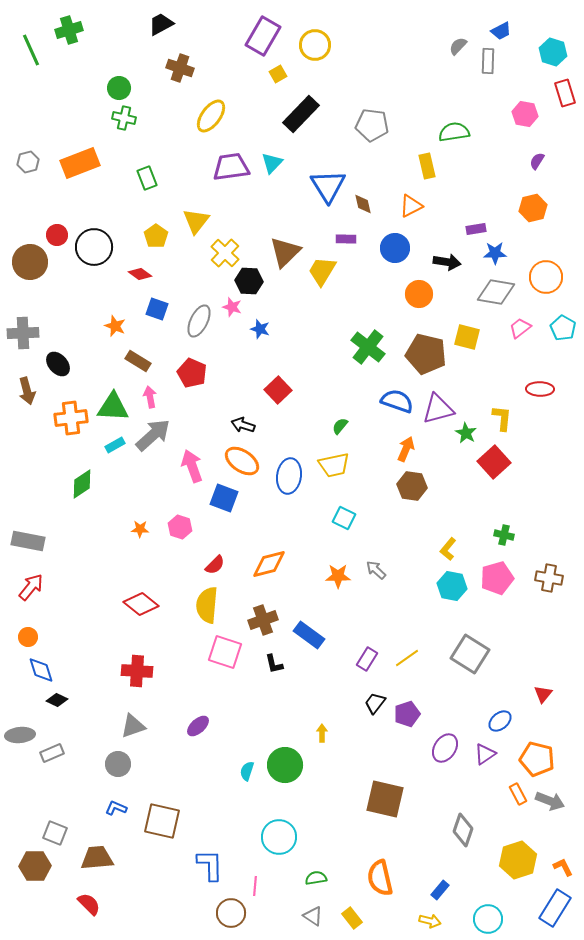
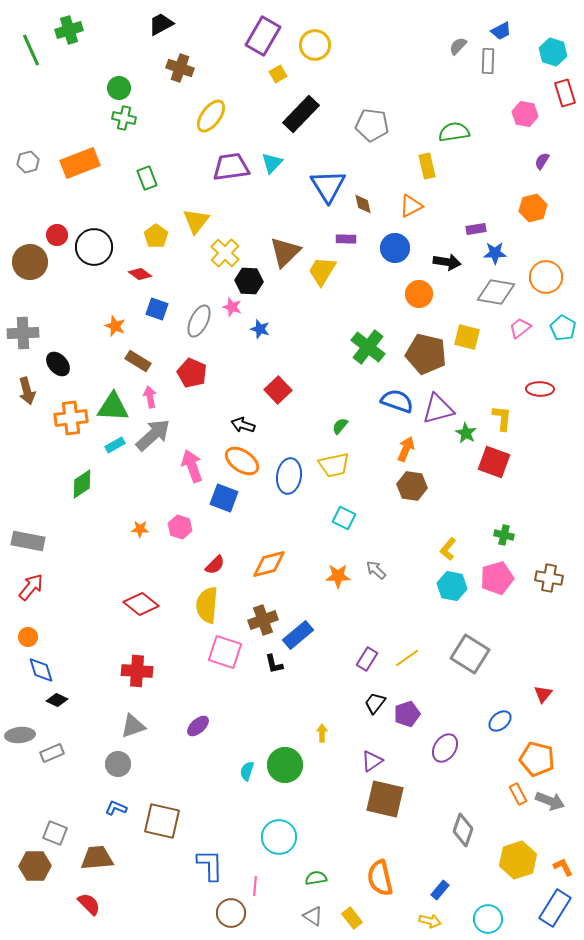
purple semicircle at (537, 161): moved 5 px right
red square at (494, 462): rotated 28 degrees counterclockwise
blue rectangle at (309, 635): moved 11 px left; rotated 76 degrees counterclockwise
purple triangle at (485, 754): moved 113 px left, 7 px down
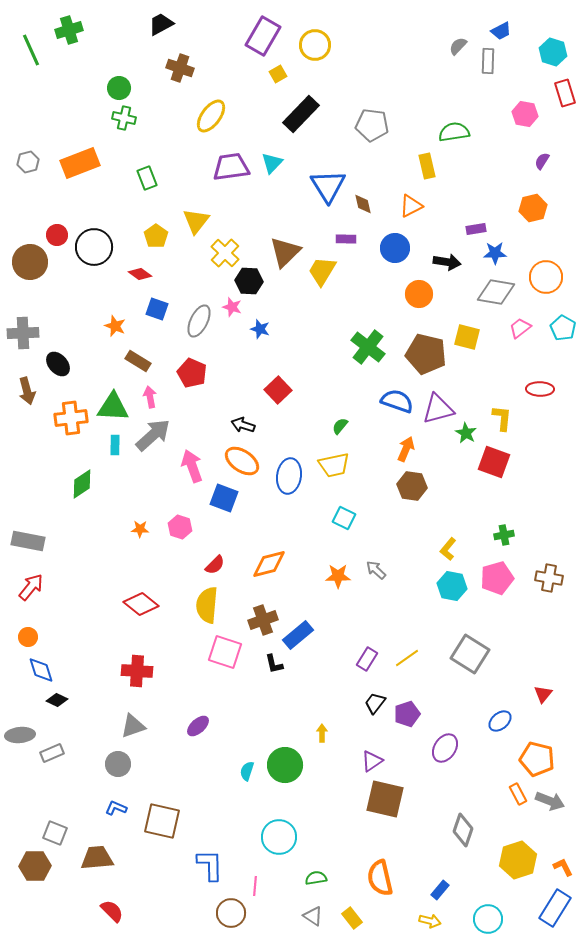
cyan rectangle at (115, 445): rotated 60 degrees counterclockwise
green cross at (504, 535): rotated 24 degrees counterclockwise
red semicircle at (89, 904): moved 23 px right, 7 px down
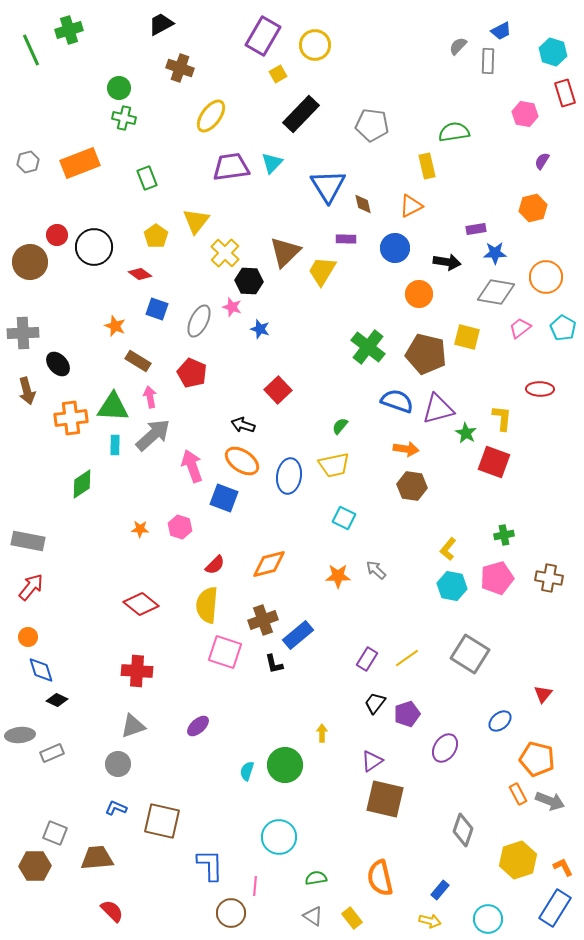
orange arrow at (406, 449): rotated 75 degrees clockwise
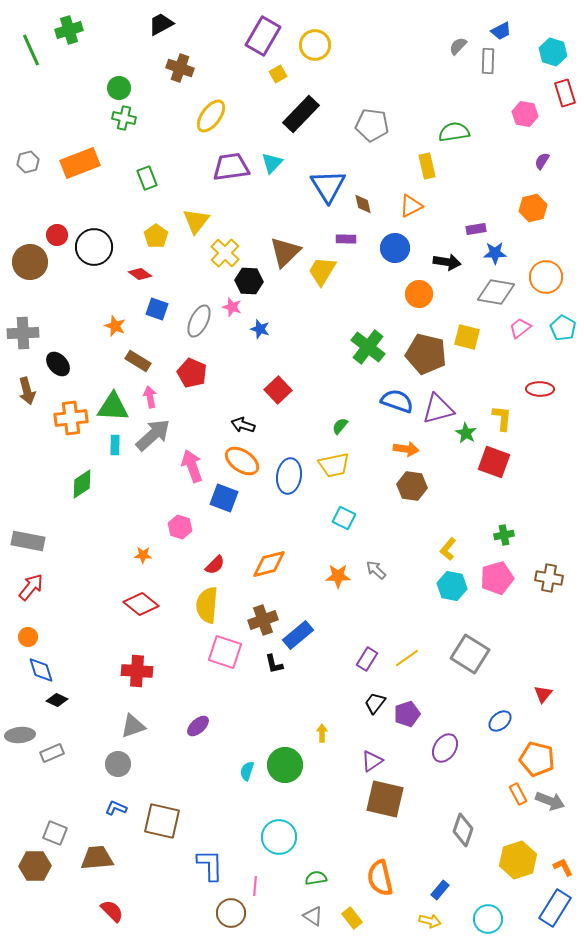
orange star at (140, 529): moved 3 px right, 26 px down
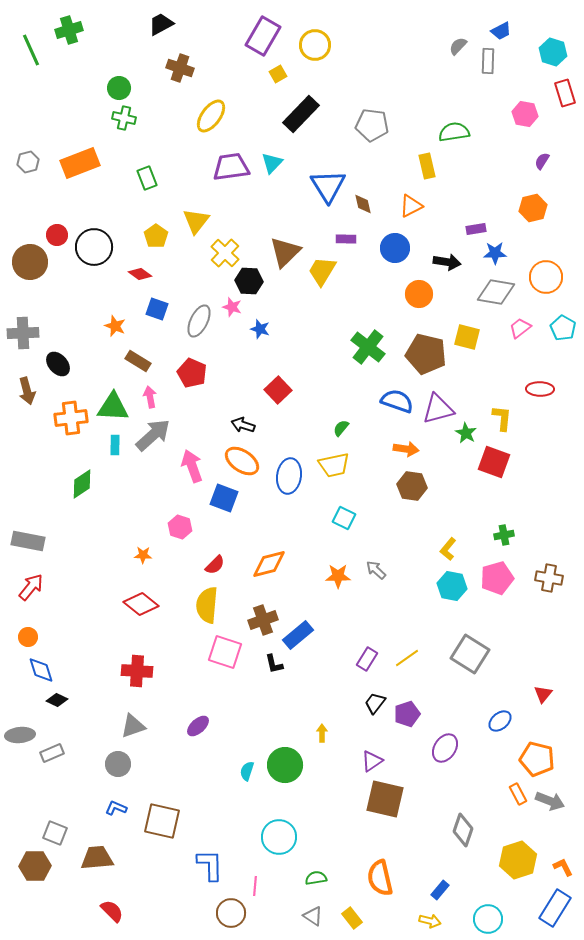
green semicircle at (340, 426): moved 1 px right, 2 px down
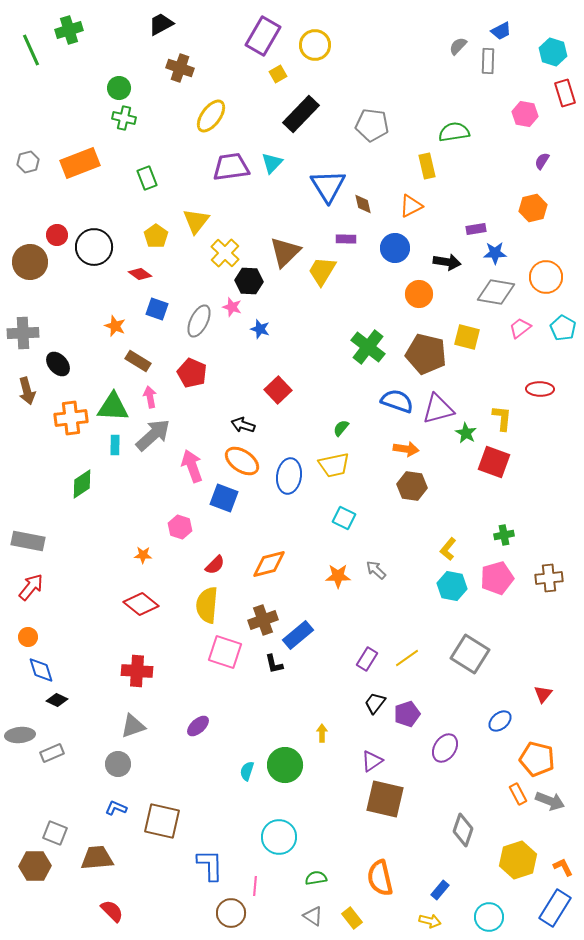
brown cross at (549, 578): rotated 16 degrees counterclockwise
cyan circle at (488, 919): moved 1 px right, 2 px up
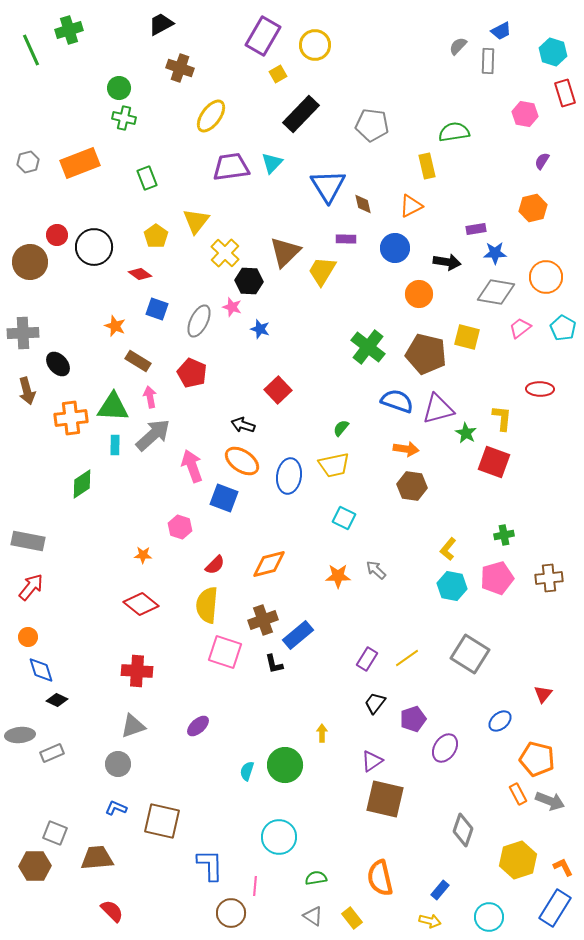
purple pentagon at (407, 714): moved 6 px right, 5 px down
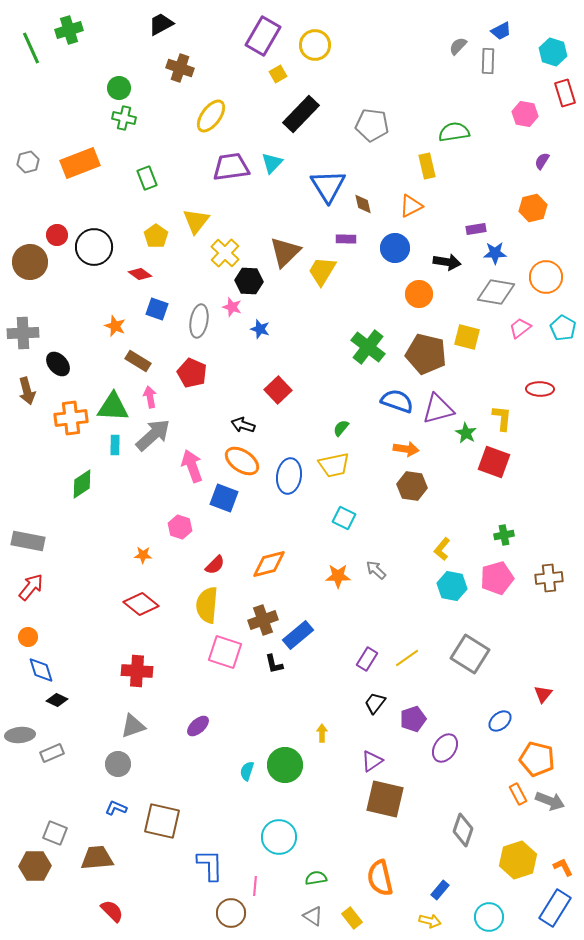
green line at (31, 50): moved 2 px up
gray ellipse at (199, 321): rotated 16 degrees counterclockwise
yellow L-shape at (448, 549): moved 6 px left
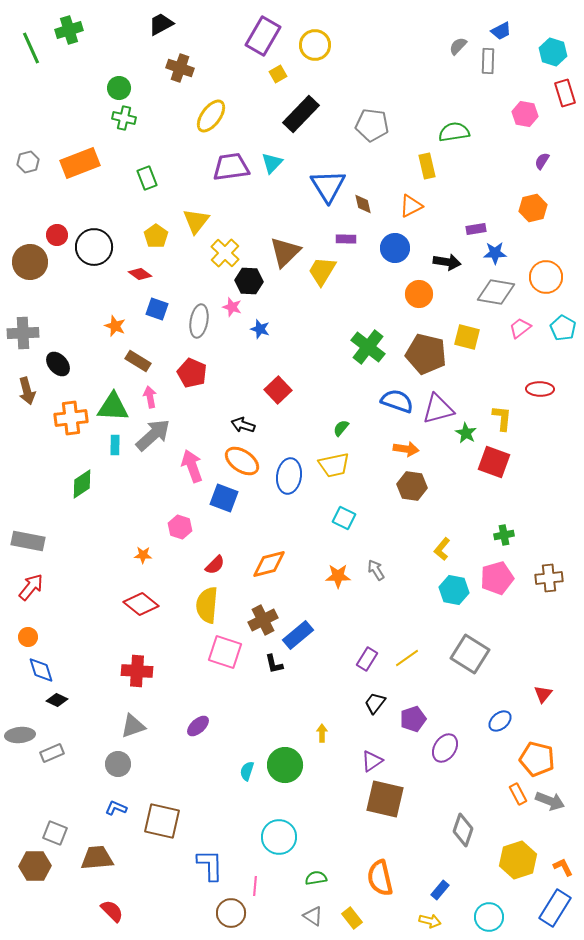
gray arrow at (376, 570): rotated 15 degrees clockwise
cyan hexagon at (452, 586): moved 2 px right, 4 px down
brown cross at (263, 620): rotated 8 degrees counterclockwise
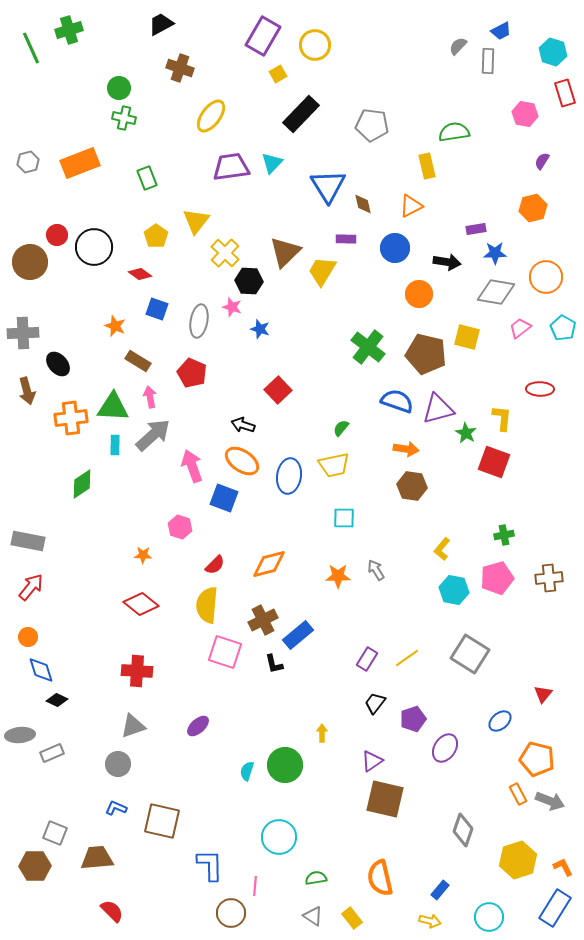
cyan square at (344, 518): rotated 25 degrees counterclockwise
